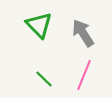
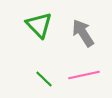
pink line: rotated 56 degrees clockwise
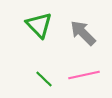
gray arrow: rotated 12 degrees counterclockwise
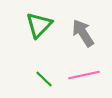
green triangle: rotated 28 degrees clockwise
gray arrow: rotated 12 degrees clockwise
